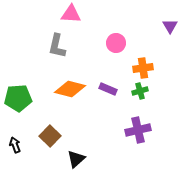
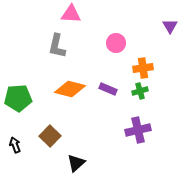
black triangle: moved 4 px down
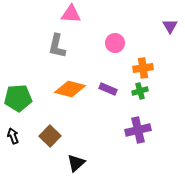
pink circle: moved 1 px left
black arrow: moved 2 px left, 9 px up
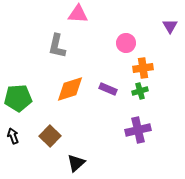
pink triangle: moved 7 px right
pink circle: moved 11 px right
orange diamond: rotated 32 degrees counterclockwise
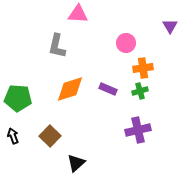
green pentagon: rotated 8 degrees clockwise
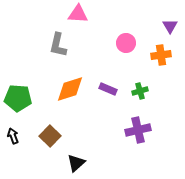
gray L-shape: moved 1 px right, 1 px up
orange cross: moved 18 px right, 13 px up
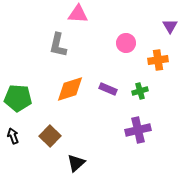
orange cross: moved 3 px left, 5 px down
